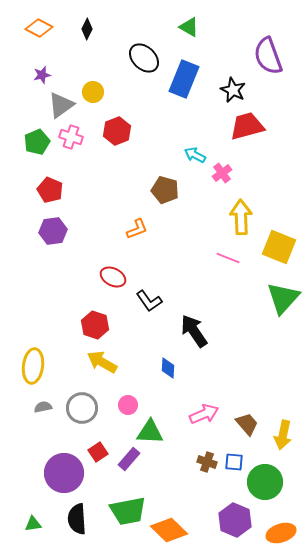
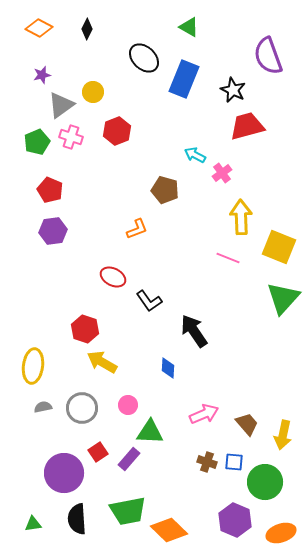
red hexagon at (95, 325): moved 10 px left, 4 px down
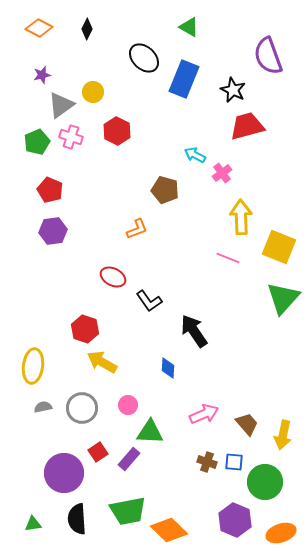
red hexagon at (117, 131): rotated 12 degrees counterclockwise
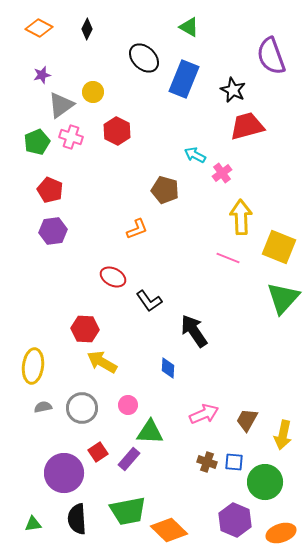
purple semicircle at (268, 56): moved 3 px right
red hexagon at (85, 329): rotated 16 degrees counterclockwise
brown trapezoid at (247, 424): moved 4 px up; rotated 110 degrees counterclockwise
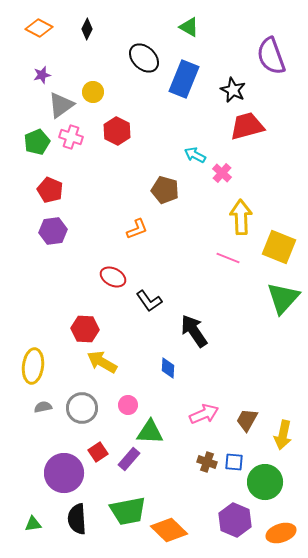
pink cross at (222, 173): rotated 12 degrees counterclockwise
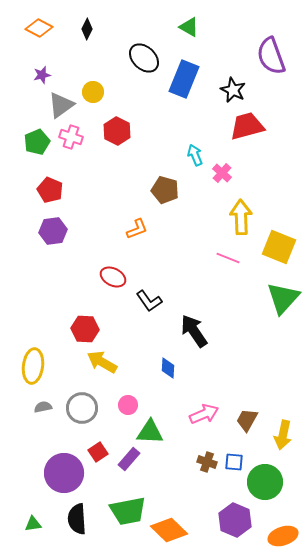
cyan arrow at (195, 155): rotated 40 degrees clockwise
orange ellipse at (281, 533): moved 2 px right, 3 px down
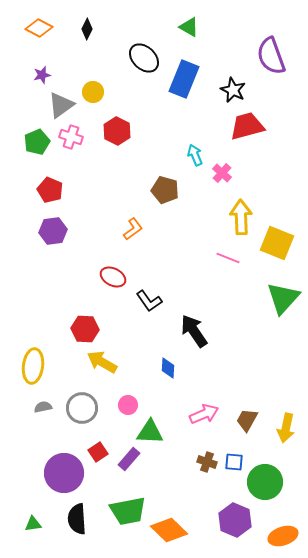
orange L-shape at (137, 229): moved 4 px left; rotated 15 degrees counterclockwise
yellow square at (279, 247): moved 2 px left, 4 px up
yellow arrow at (283, 435): moved 3 px right, 7 px up
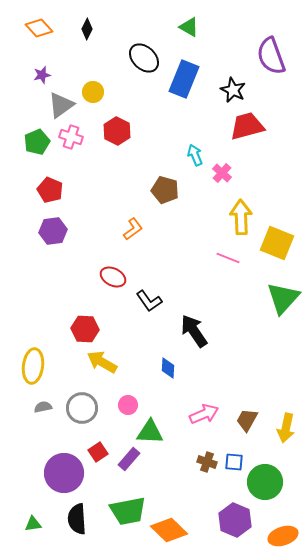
orange diamond at (39, 28): rotated 20 degrees clockwise
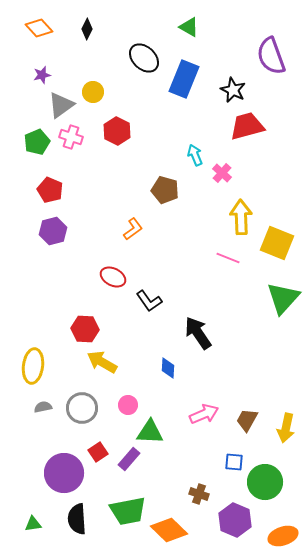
purple hexagon at (53, 231): rotated 8 degrees counterclockwise
black arrow at (194, 331): moved 4 px right, 2 px down
brown cross at (207, 462): moved 8 px left, 32 px down
